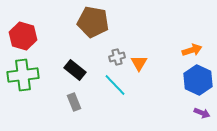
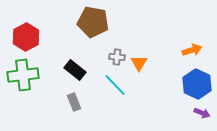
red hexagon: moved 3 px right, 1 px down; rotated 16 degrees clockwise
gray cross: rotated 21 degrees clockwise
blue hexagon: moved 1 px left, 4 px down
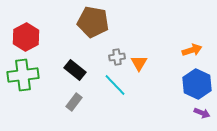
gray cross: rotated 14 degrees counterclockwise
gray rectangle: rotated 60 degrees clockwise
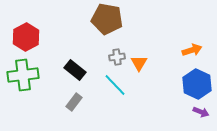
brown pentagon: moved 14 px right, 3 px up
purple arrow: moved 1 px left, 1 px up
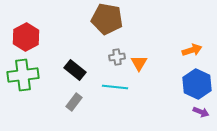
cyan line: moved 2 px down; rotated 40 degrees counterclockwise
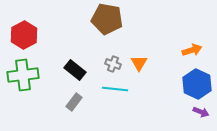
red hexagon: moved 2 px left, 2 px up
gray cross: moved 4 px left, 7 px down; rotated 28 degrees clockwise
cyan line: moved 2 px down
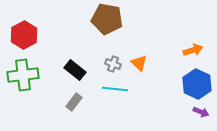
orange arrow: moved 1 px right
orange triangle: rotated 18 degrees counterclockwise
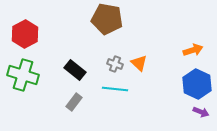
red hexagon: moved 1 px right, 1 px up
gray cross: moved 2 px right
green cross: rotated 24 degrees clockwise
